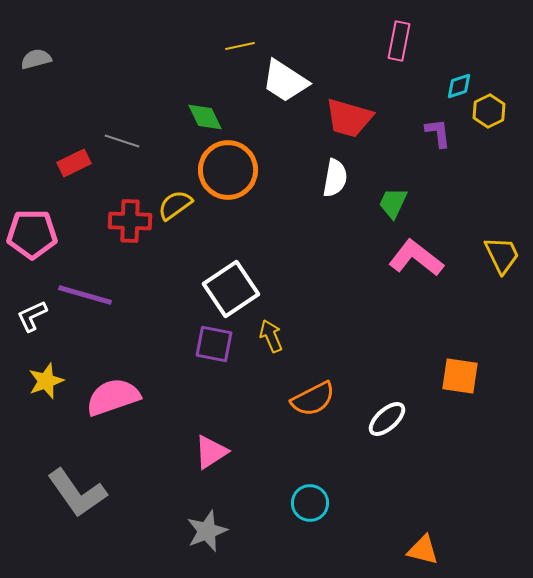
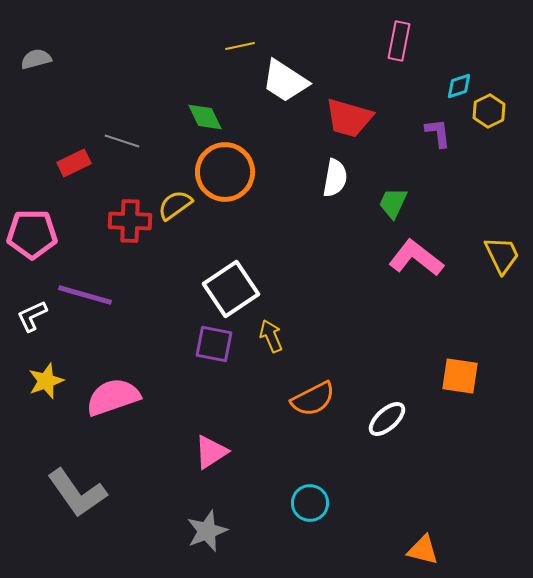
orange circle: moved 3 px left, 2 px down
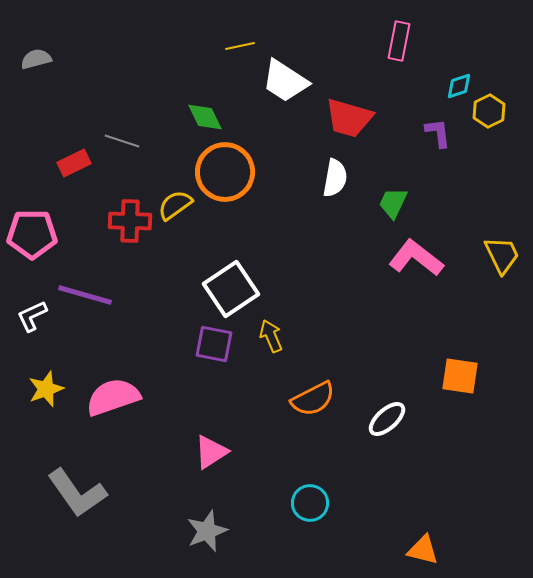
yellow star: moved 8 px down
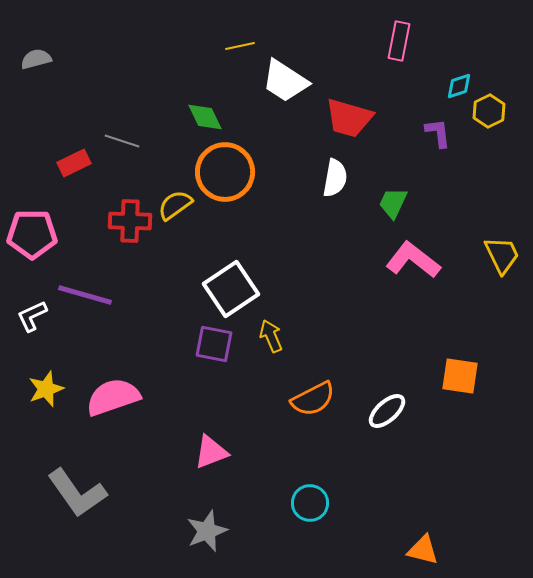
pink L-shape: moved 3 px left, 2 px down
white ellipse: moved 8 px up
pink triangle: rotated 12 degrees clockwise
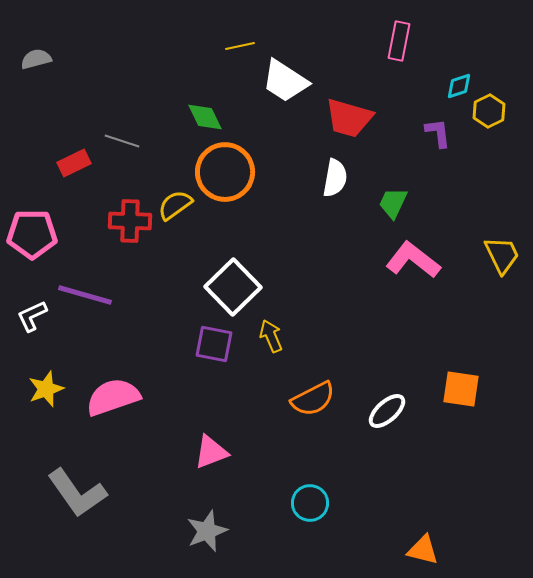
white square: moved 2 px right, 2 px up; rotated 10 degrees counterclockwise
orange square: moved 1 px right, 13 px down
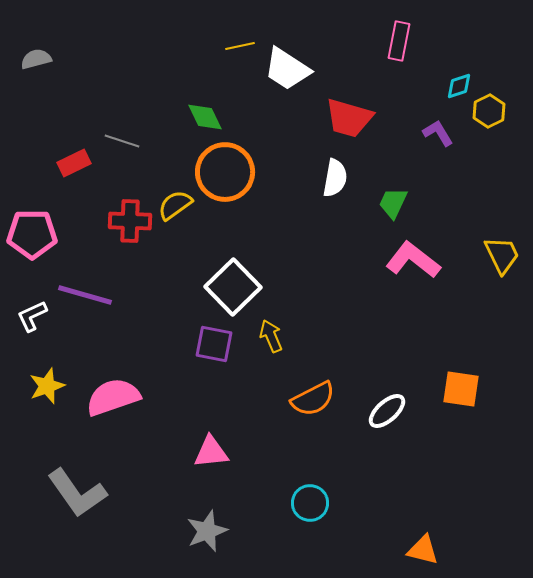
white trapezoid: moved 2 px right, 12 px up
purple L-shape: rotated 24 degrees counterclockwise
yellow star: moved 1 px right, 3 px up
pink triangle: rotated 15 degrees clockwise
